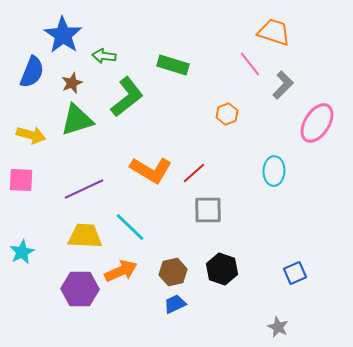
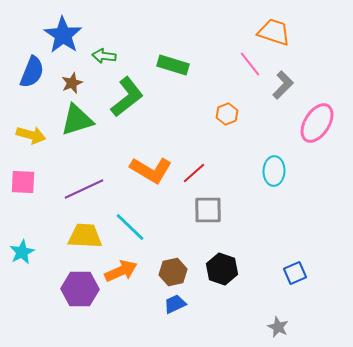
pink square: moved 2 px right, 2 px down
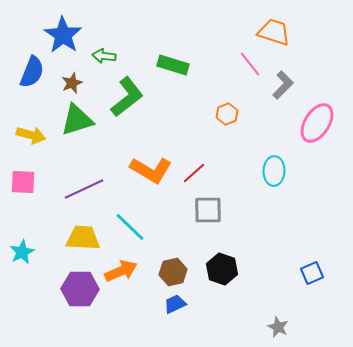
yellow trapezoid: moved 2 px left, 2 px down
blue square: moved 17 px right
